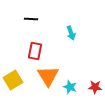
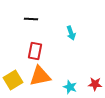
orange triangle: moved 8 px left; rotated 50 degrees clockwise
red star: moved 3 px up
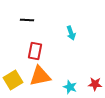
black line: moved 4 px left, 1 px down
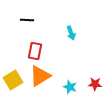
orange triangle: rotated 20 degrees counterclockwise
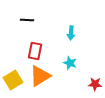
cyan arrow: rotated 24 degrees clockwise
cyan star: moved 24 px up
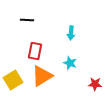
orange triangle: moved 2 px right
